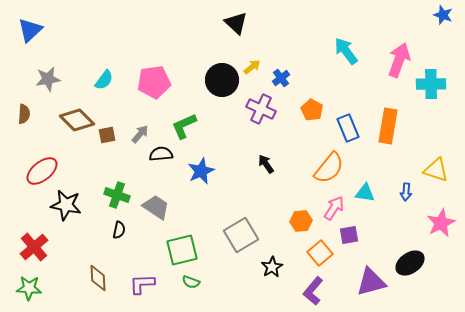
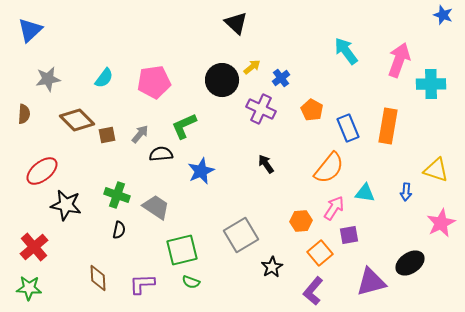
cyan semicircle at (104, 80): moved 2 px up
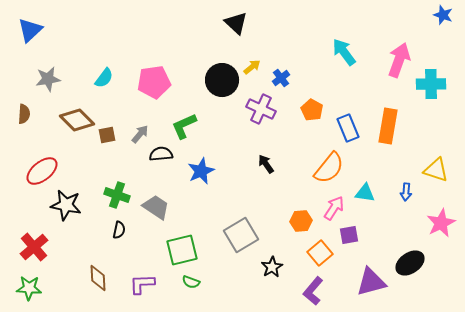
cyan arrow at (346, 51): moved 2 px left, 1 px down
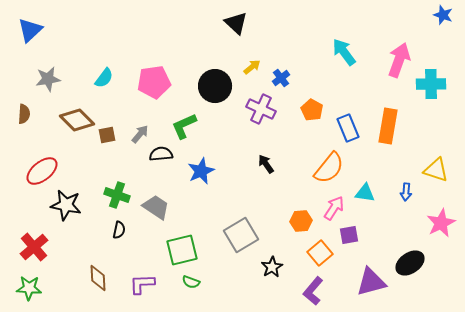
black circle at (222, 80): moved 7 px left, 6 px down
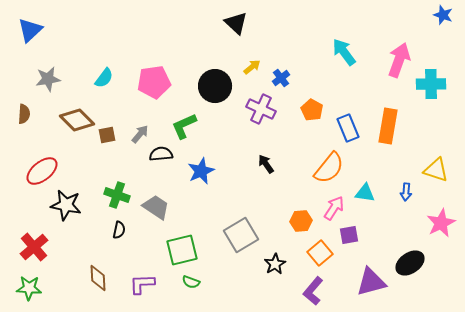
black star at (272, 267): moved 3 px right, 3 px up
